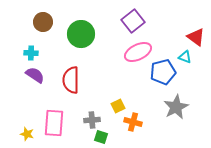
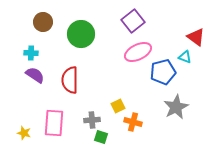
red semicircle: moved 1 px left
yellow star: moved 3 px left, 1 px up
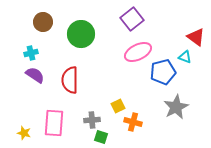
purple square: moved 1 px left, 2 px up
cyan cross: rotated 16 degrees counterclockwise
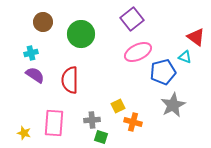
gray star: moved 3 px left, 2 px up
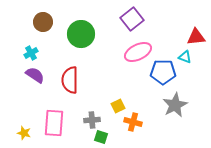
red triangle: rotated 42 degrees counterclockwise
cyan cross: rotated 16 degrees counterclockwise
blue pentagon: rotated 15 degrees clockwise
gray star: moved 2 px right
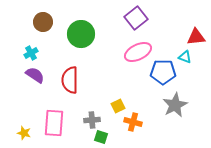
purple square: moved 4 px right, 1 px up
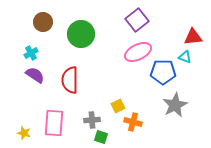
purple square: moved 1 px right, 2 px down
red triangle: moved 3 px left
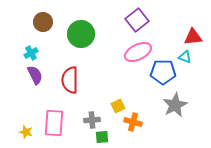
purple semicircle: rotated 30 degrees clockwise
yellow star: moved 2 px right, 1 px up
green square: moved 1 px right; rotated 24 degrees counterclockwise
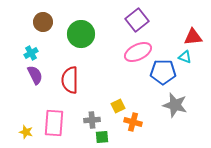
gray star: rotated 30 degrees counterclockwise
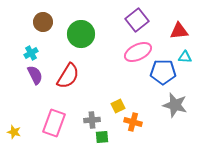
red triangle: moved 14 px left, 6 px up
cyan triangle: rotated 16 degrees counterclockwise
red semicircle: moved 2 px left, 4 px up; rotated 148 degrees counterclockwise
pink rectangle: rotated 16 degrees clockwise
yellow star: moved 12 px left
